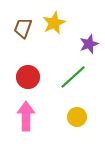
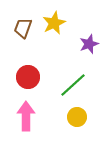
green line: moved 8 px down
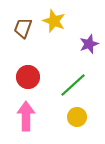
yellow star: moved 2 px up; rotated 25 degrees counterclockwise
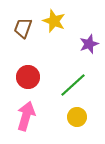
pink arrow: rotated 16 degrees clockwise
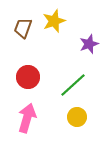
yellow star: rotated 30 degrees clockwise
pink arrow: moved 1 px right, 2 px down
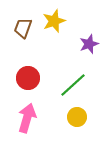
red circle: moved 1 px down
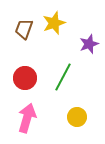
yellow star: moved 2 px down
brown trapezoid: moved 1 px right, 1 px down
red circle: moved 3 px left
green line: moved 10 px left, 8 px up; rotated 20 degrees counterclockwise
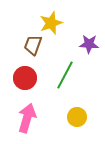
yellow star: moved 3 px left
brown trapezoid: moved 9 px right, 16 px down
purple star: rotated 24 degrees clockwise
green line: moved 2 px right, 2 px up
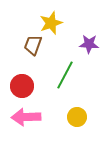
red circle: moved 3 px left, 8 px down
pink arrow: moved 1 px left, 1 px up; rotated 108 degrees counterclockwise
